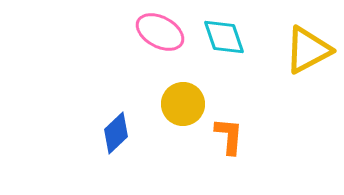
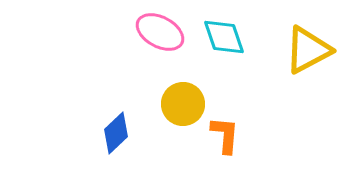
orange L-shape: moved 4 px left, 1 px up
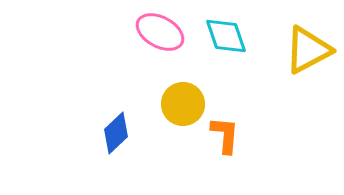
cyan diamond: moved 2 px right, 1 px up
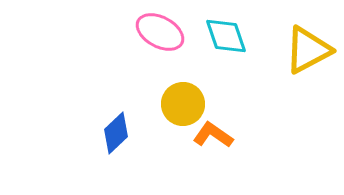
orange L-shape: moved 12 px left; rotated 60 degrees counterclockwise
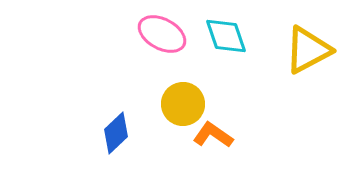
pink ellipse: moved 2 px right, 2 px down
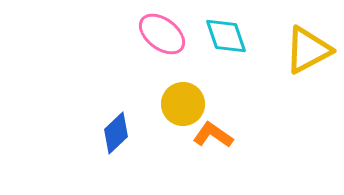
pink ellipse: rotated 9 degrees clockwise
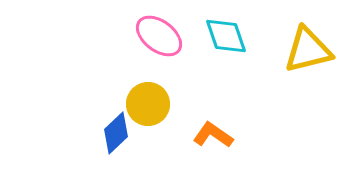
pink ellipse: moved 3 px left, 2 px down
yellow triangle: rotated 14 degrees clockwise
yellow circle: moved 35 px left
